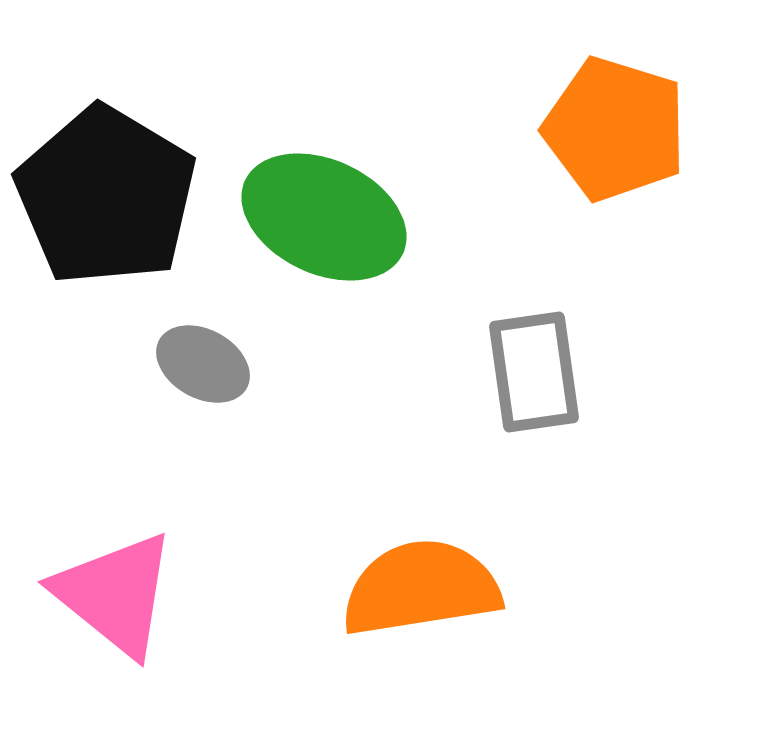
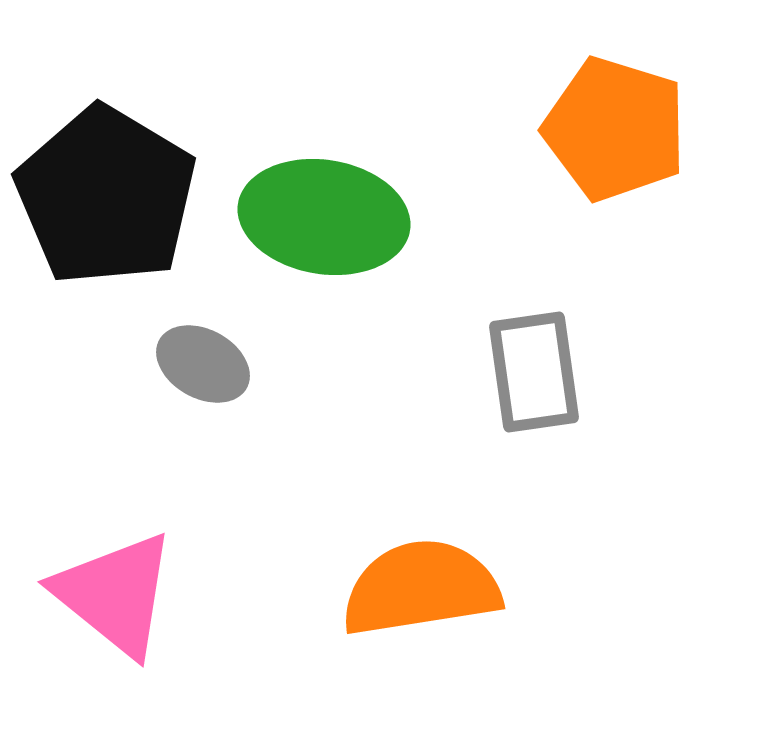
green ellipse: rotated 16 degrees counterclockwise
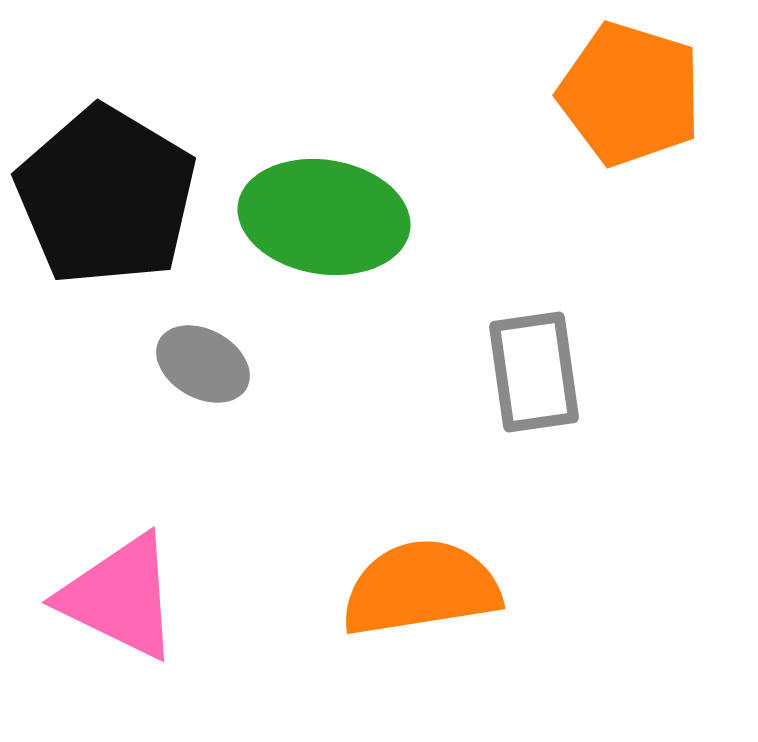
orange pentagon: moved 15 px right, 35 px up
pink triangle: moved 5 px right, 3 px down; rotated 13 degrees counterclockwise
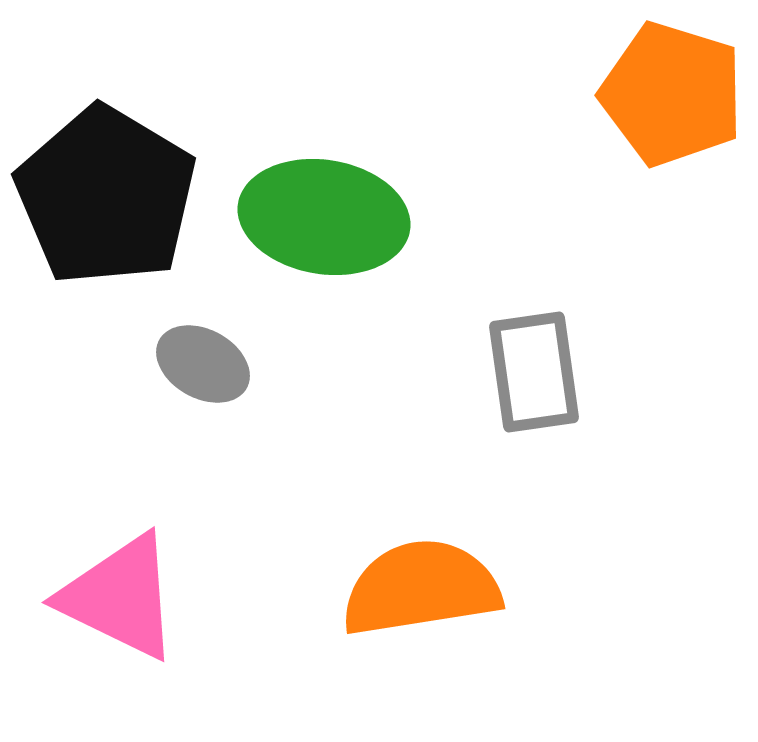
orange pentagon: moved 42 px right
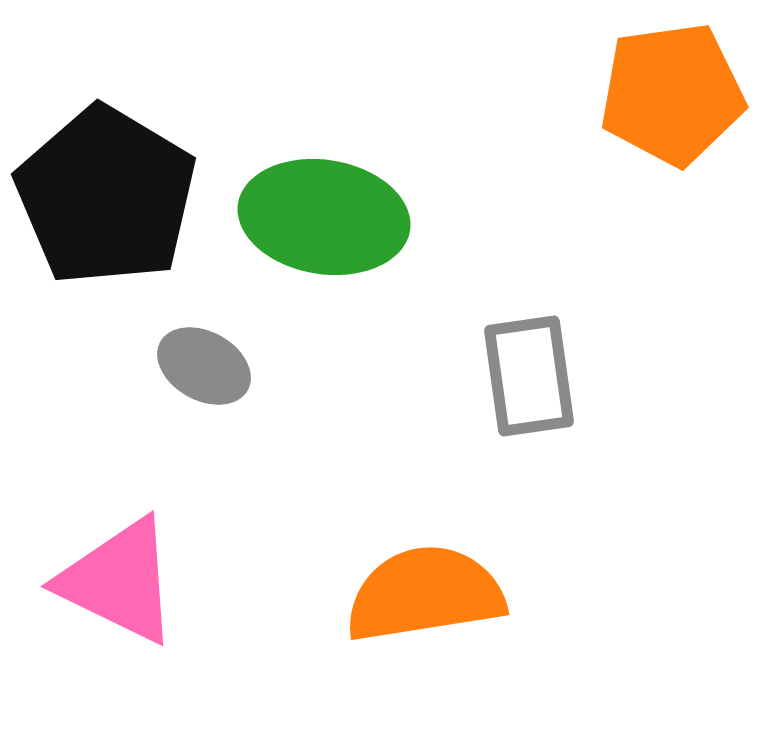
orange pentagon: rotated 25 degrees counterclockwise
gray ellipse: moved 1 px right, 2 px down
gray rectangle: moved 5 px left, 4 px down
orange semicircle: moved 4 px right, 6 px down
pink triangle: moved 1 px left, 16 px up
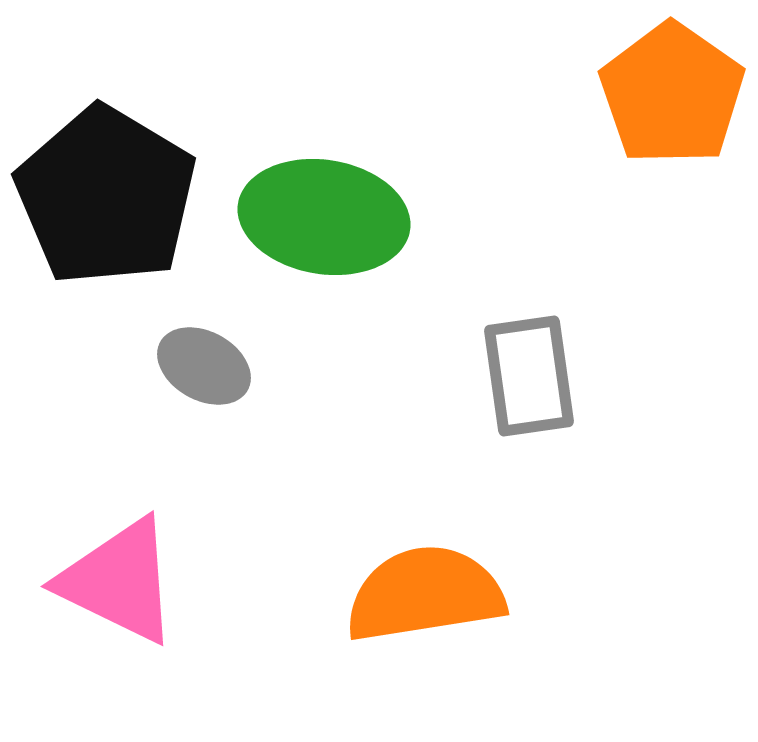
orange pentagon: rotated 29 degrees counterclockwise
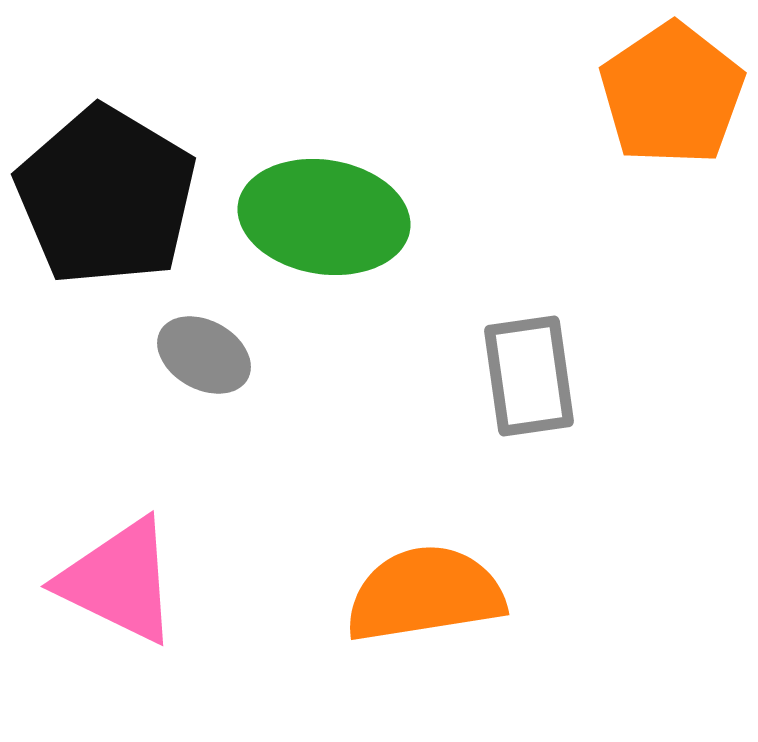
orange pentagon: rotated 3 degrees clockwise
gray ellipse: moved 11 px up
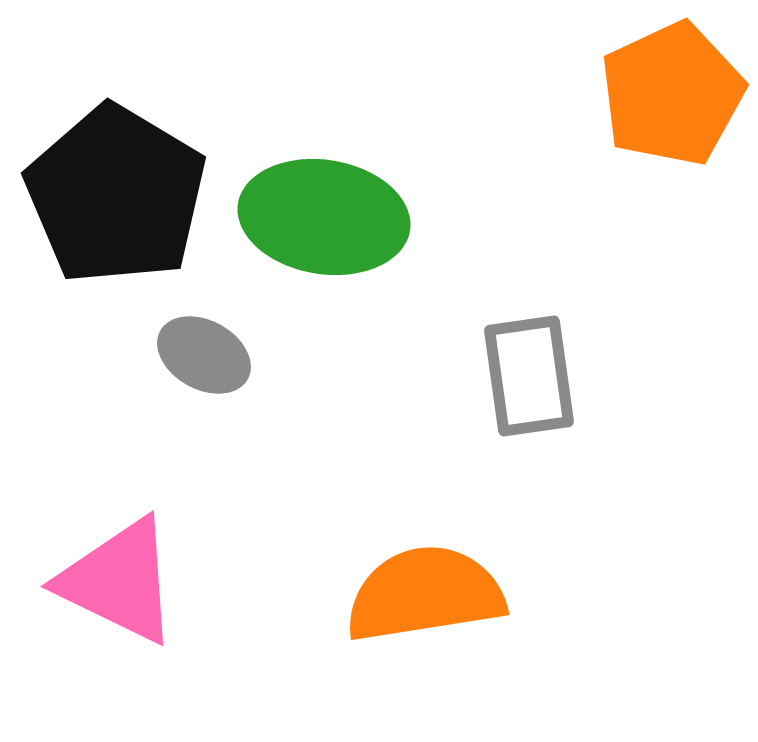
orange pentagon: rotated 9 degrees clockwise
black pentagon: moved 10 px right, 1 px up
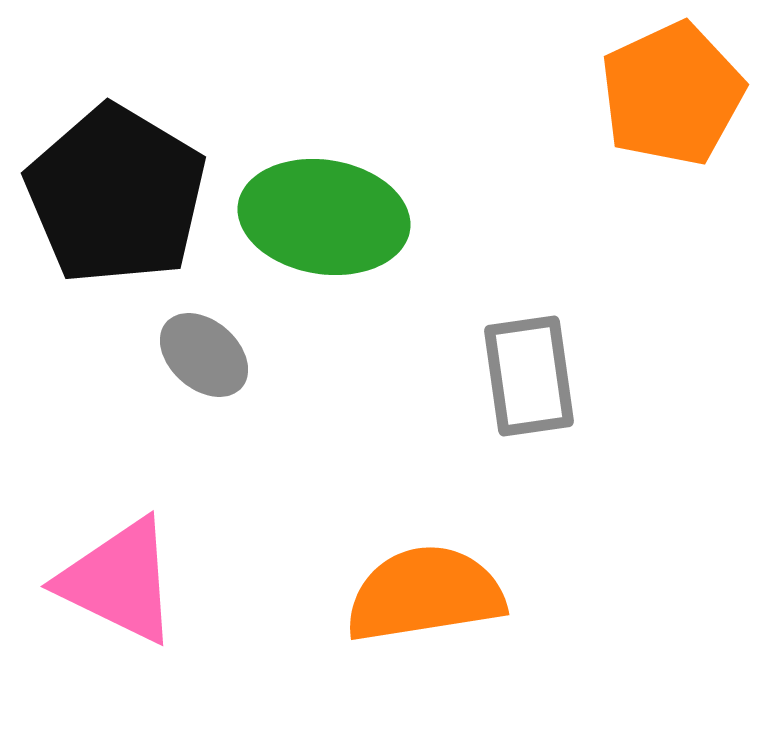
gray ellipse: rotated 12 degrees clockwise
